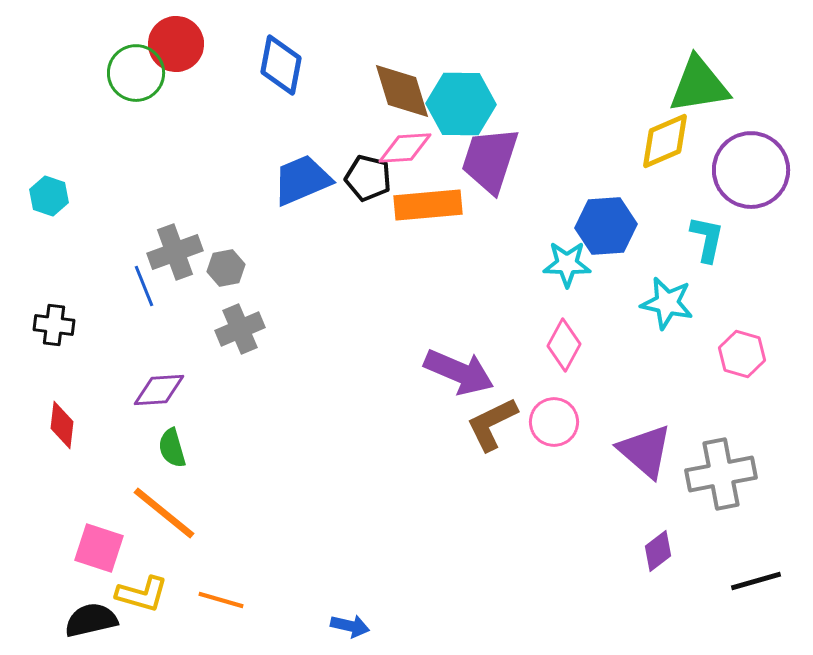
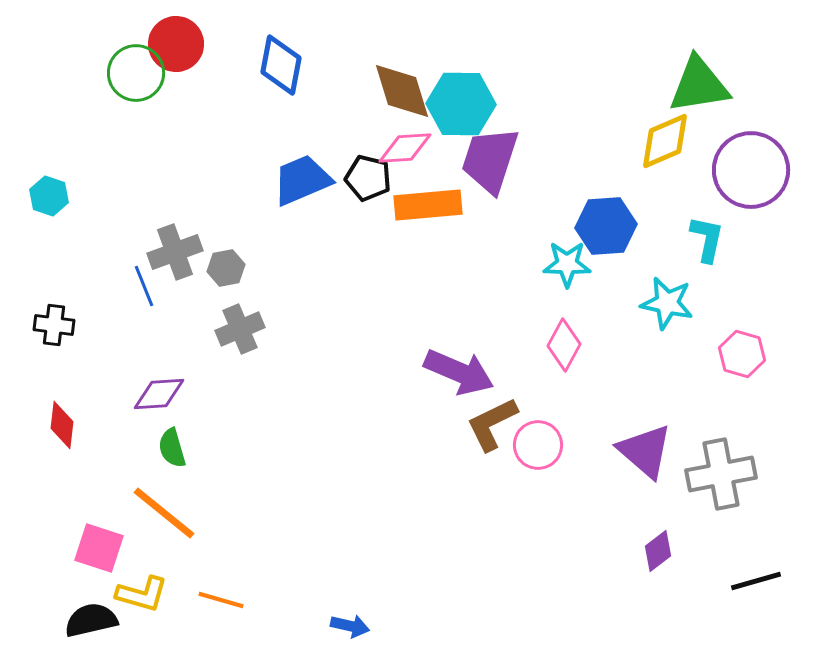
purple diamond at (159, 390): moved 4 px down
pink circle at (554, 422): moved 16 px left, 23 px down
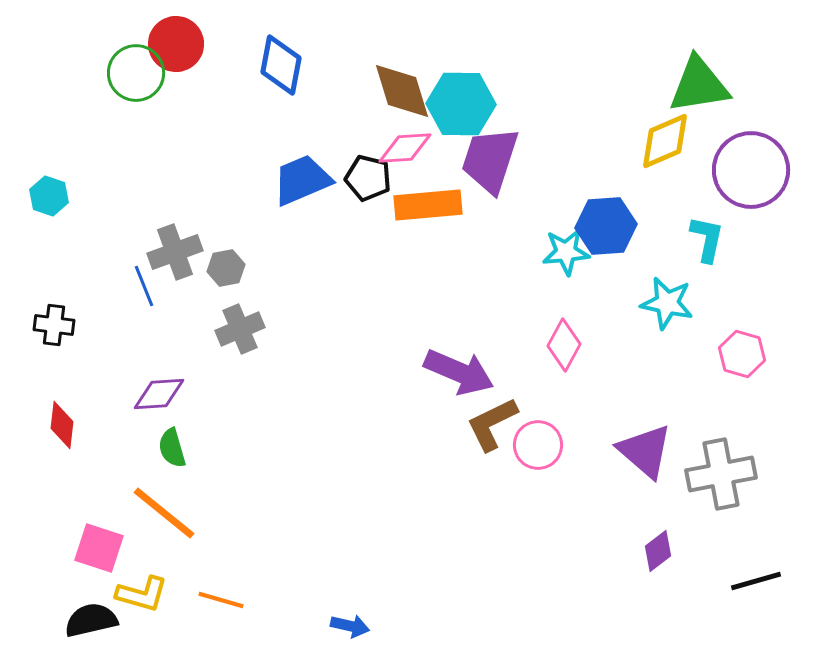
cyan star at (567, 264): moved 1 px left, 12 px up; rotated 6 degrees counterclockwise
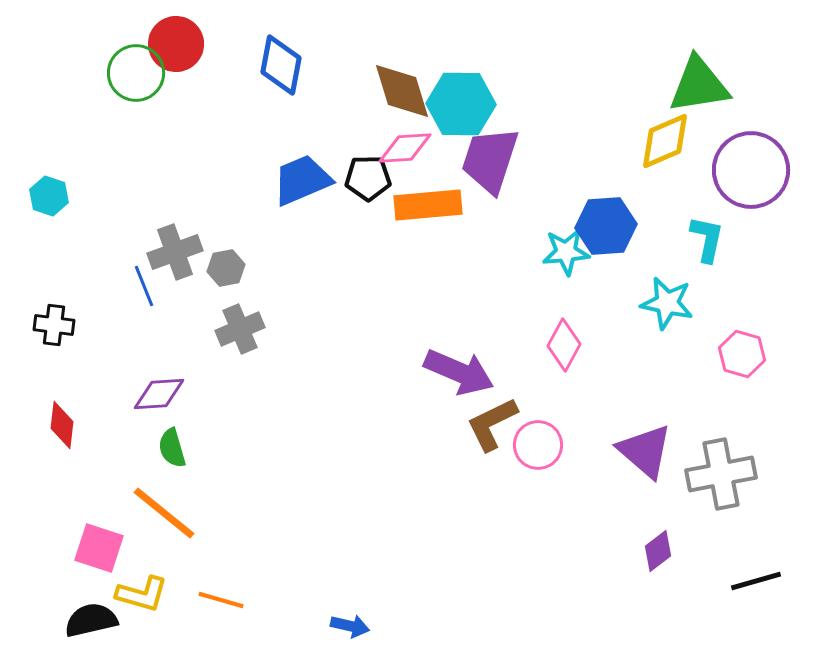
black pentagon at (368, 178): rotated 15 degrees counterclockwise
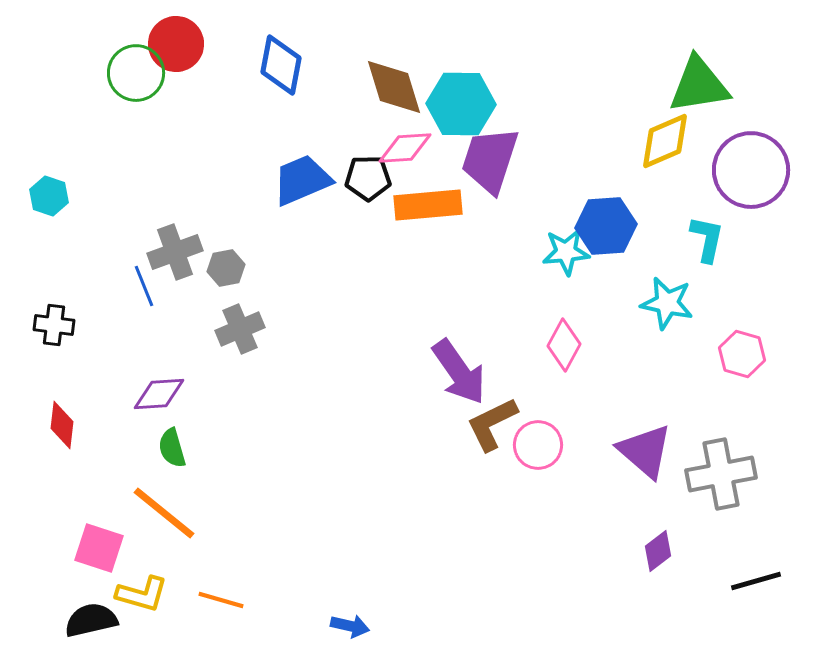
brown diamond at (402, 91): moved 8 px left, 4 px up
purple arrow at (459, 372): rotated 32 degrees clockwise
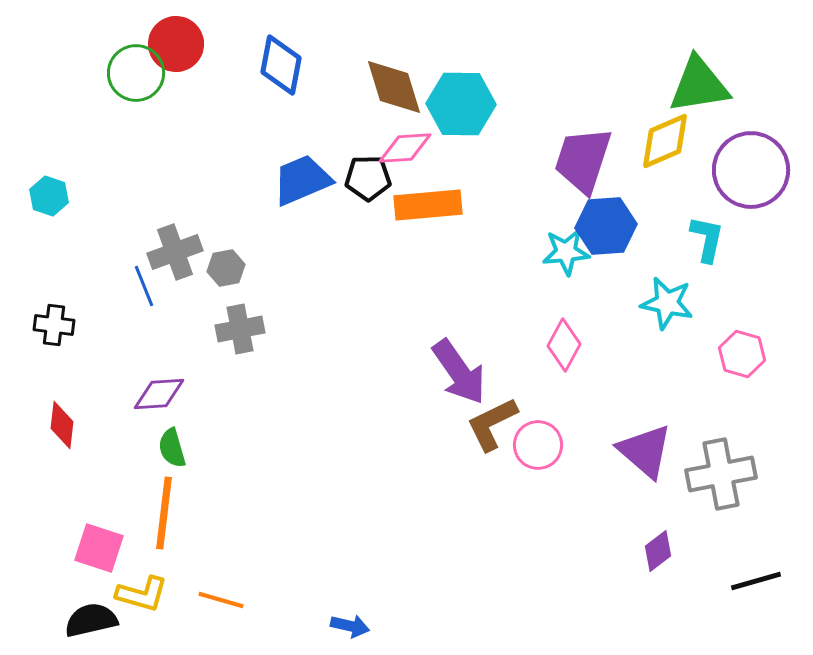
purple trapezoid at (490, 160): moved 93 px right
gray cross at (240, 329): rotated 12 degrees clockwise
orange line at (164, 513): rotated 58 degrees clockwise
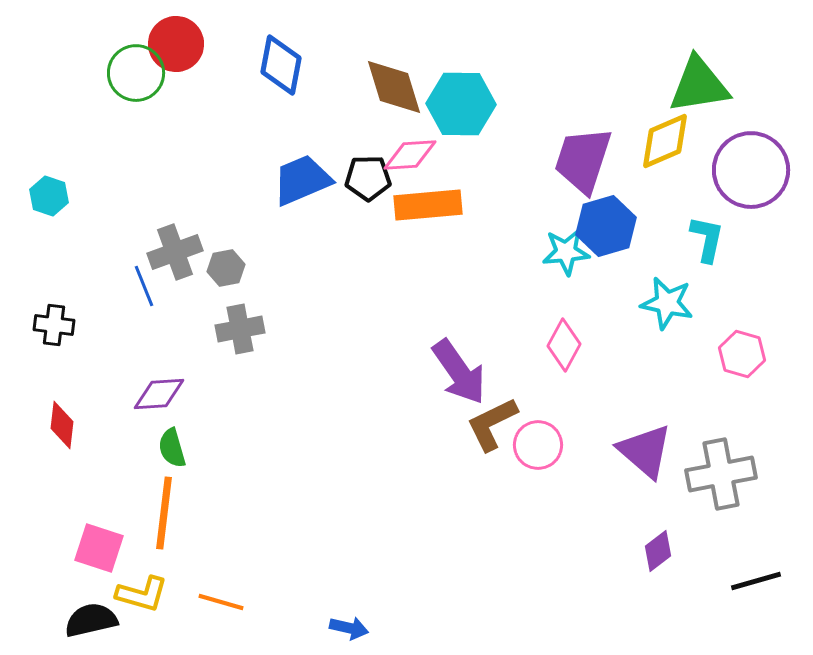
pink diamond at (405, 148): moved 5 px right, 7 px down
blue hexagon at (606, 226): rotated 12 degrees counterclockwise
orange line at (221, 600): moved 2 px down
blue arrow at (350, 626): moved 1 px left, 2 px down
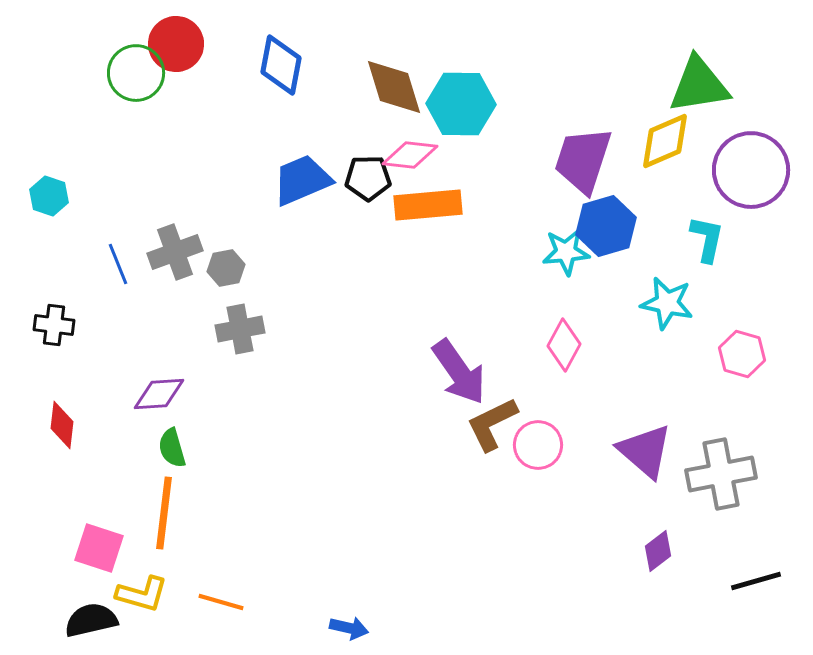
pink diamond at (410, 155): rotated 10 degrees clockwise
blue line at (144, 286): moved 26 px left, 22 px up
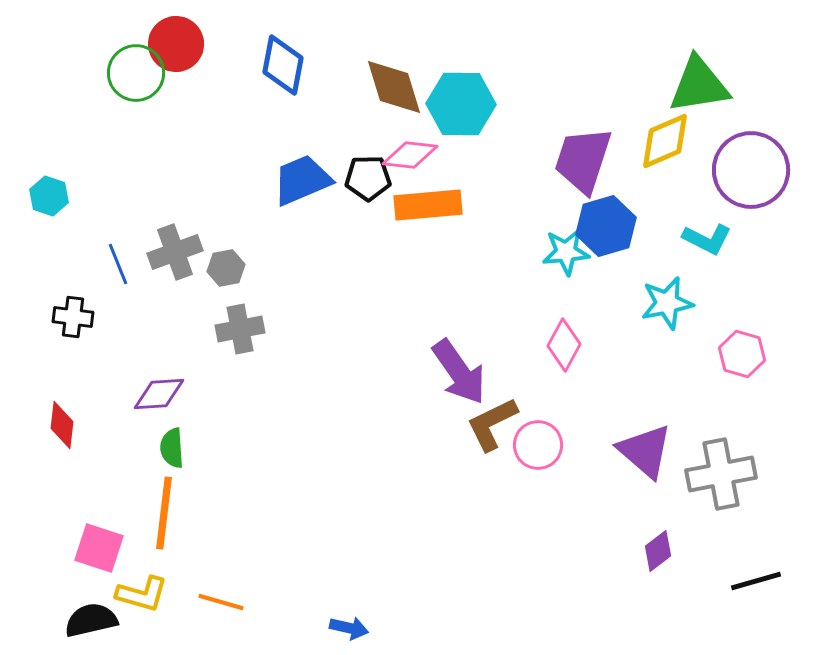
blue diamond at (281, 65): moved 2 px right
cyan L-shape at (707, 239): rotated 105 degrees clockwise
cyan star at (667, 303): rotated 24 degrees counterclockwise
black cross at (54, 325): moved 19 px right, 8 px up
green semicircle at (172, 448): rotated 12 degrees clockwise
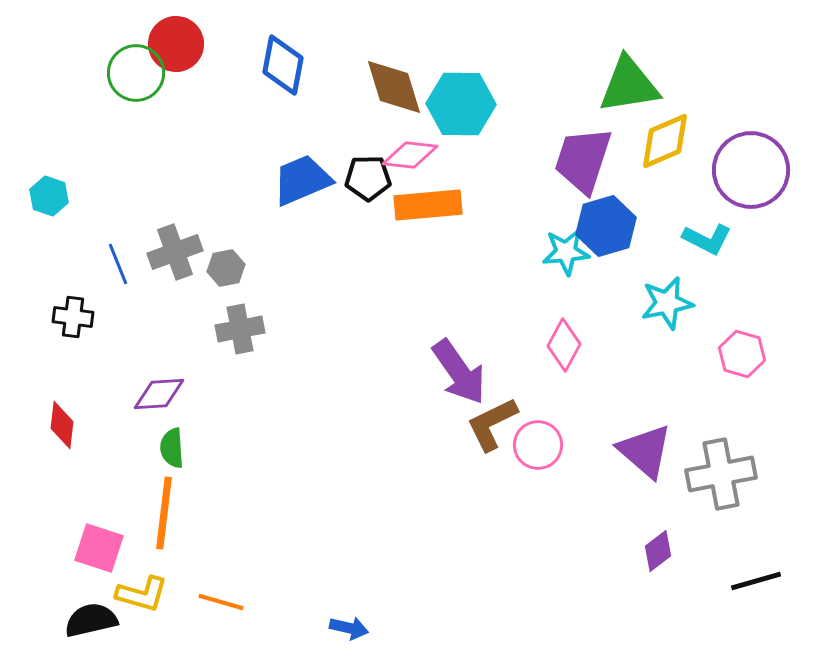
green triangle at (699, 85): moved 70 px left
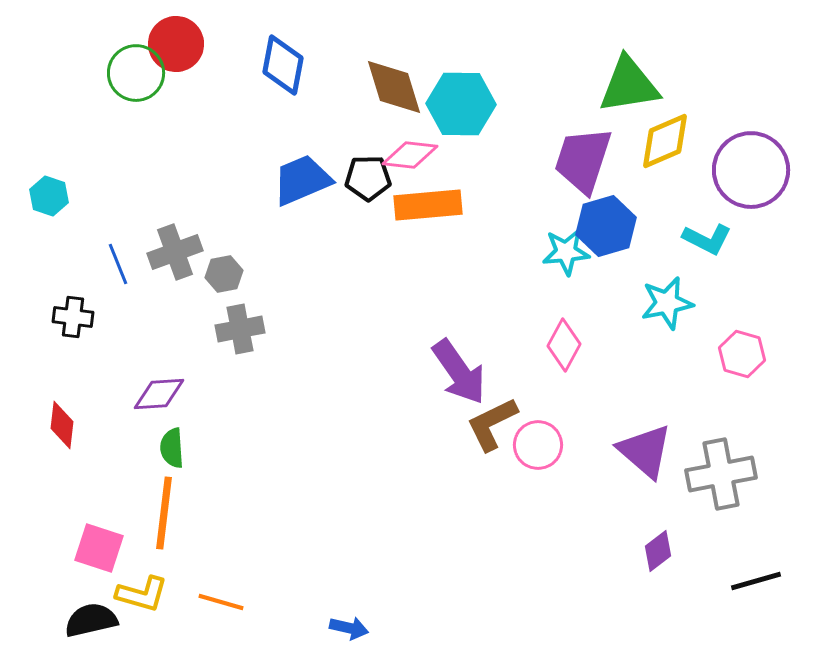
gray hexagon at (226, 268): moved 2 px left, 6 px down
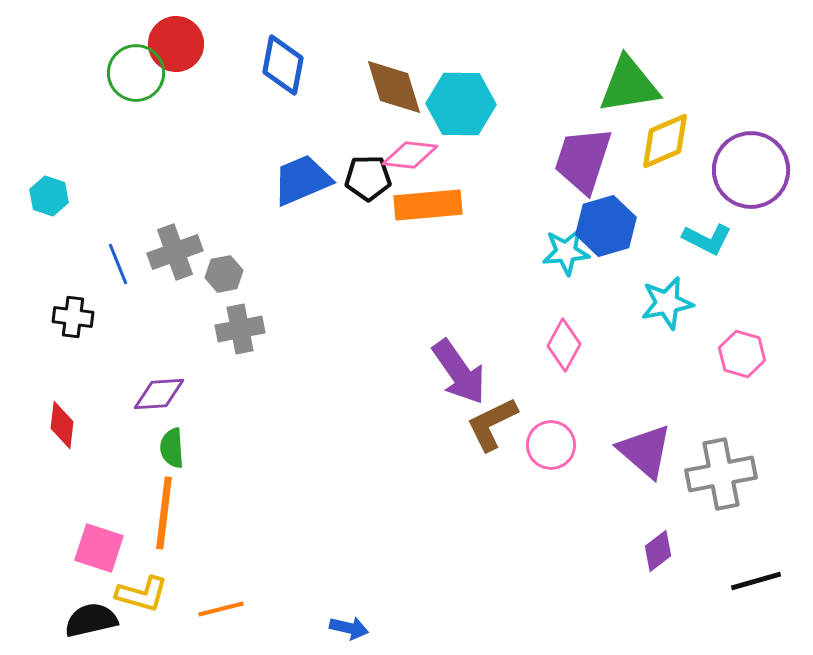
pink circle at (538, 445): moved 13 px right
orange line at (221, 602): moved 7 px down; rotated 30 degrees counterclockwise
